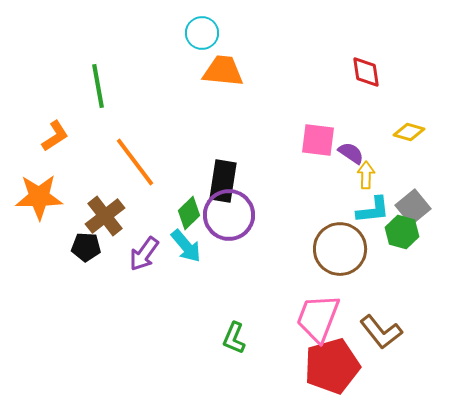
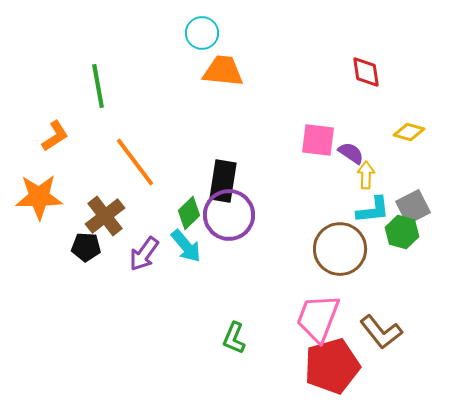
gray square: rotated 12 degrees clockwise
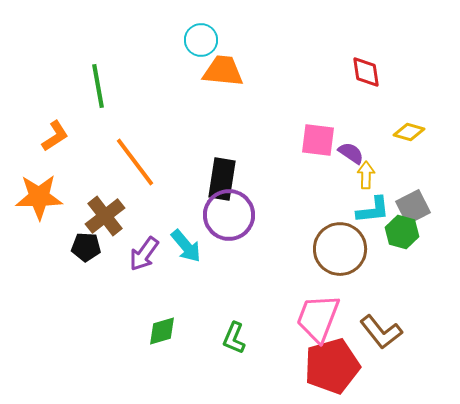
cyan circle: moved 1 px left, 7 px down
black rectangle: moved 1 px left, 2 px up
green diamond: moved 27 px left, 118 px down; rotated 28 degrees clockwise
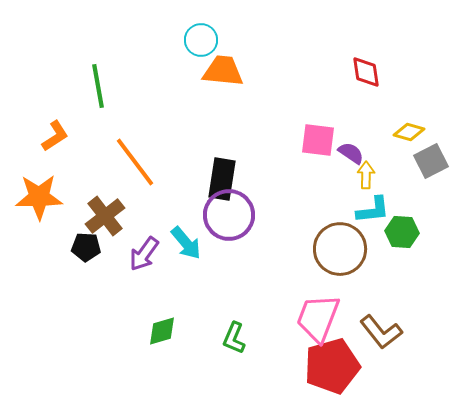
gray square: moved 18 px right, 46 px up
green hexagon: rotated 12 degrees counterclockwise
cyan arrow: moved 3 px up
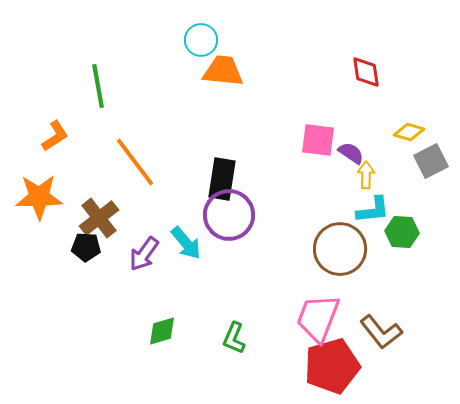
brown cross: moved 6 px left, 2 px down
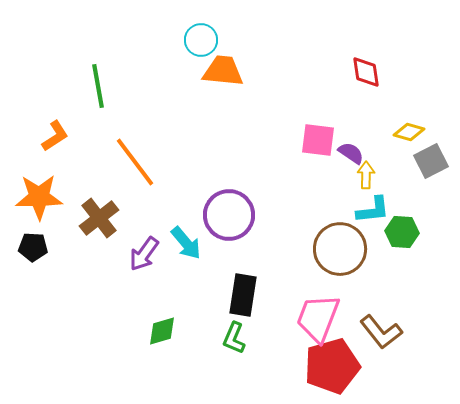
black rectangle: moved 21 px right, 116 px down
black pentagon: moved 53 px left
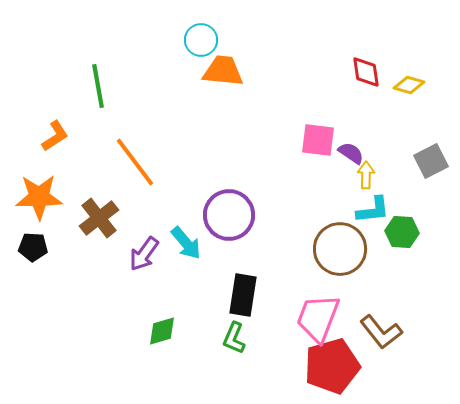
yellow diamond: moved 47 px up
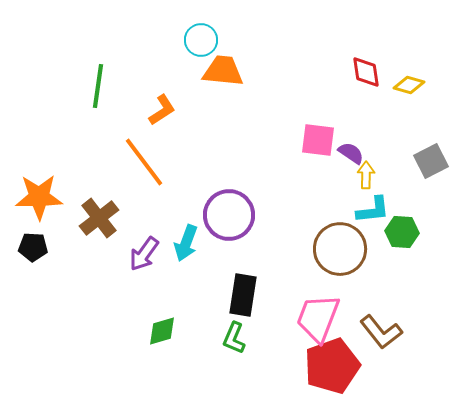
green line: rotated 18 degrees clockwise
orange L-shape: moved 107 px right, 26 px up
orange line: moved 9 px right
cyan arrow: rotated 60 degrees clockwise
red pentagon: rotated 4 degrees counterclockwise
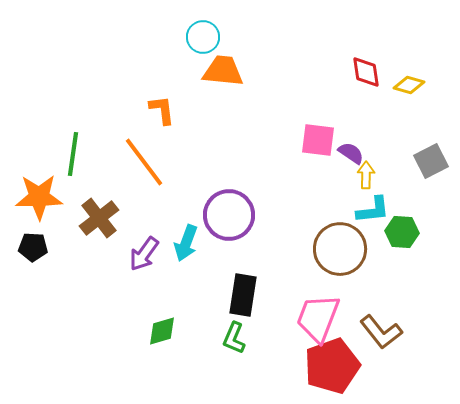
cyan circle: moved 2 px right, 3 px up
green line: moved 25 px left, 68 px down
orange L-shape: rotated 64 degrees counterclockwise
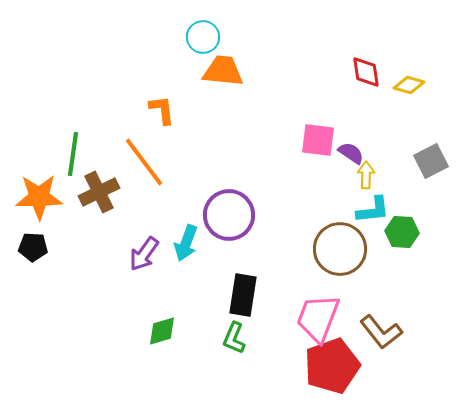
brown cross: moved 26 px up; rotated 12 degrees clockwise
